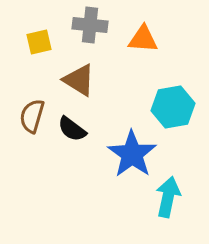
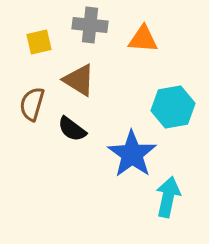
brown semicircle: moved 12 px up
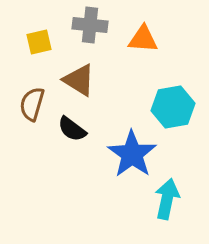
cyan arrow: moved 1 px left, 2 px down
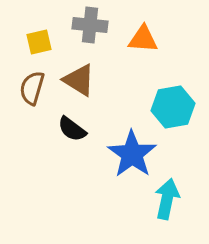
brown semicircle: moved 16 px up
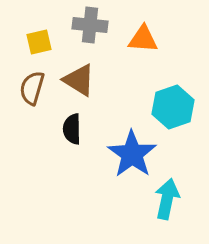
cyan hexagon: rotated 9 degrees counterclockwise
black semicircle: rotated 52 degrees clockwise
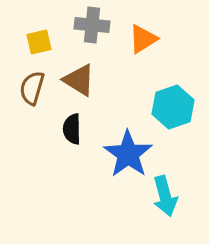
gray cross: moved 2 px right
orange triangle: rotated 36 degrees counterclockwise
blue star: moved 4 px left
cyan arrow: moved 2 px left, 3 px up; rotated 153 degrees clockwise
